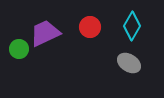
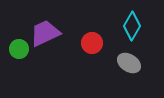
red circle: moved 2 px right, 16 px down
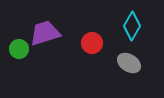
purple trapezoid: rotated 8 degrees clockwise
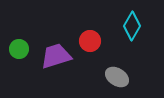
purple trapezoid: moved 11 px right, 23 px down
red circle: moved 2 px left, 2 px up
gray ellipse: moved 12 px left, 14 px down
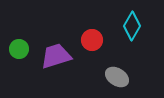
red circle: moved 2 px right, 1 px up
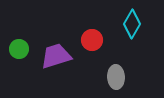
cyan diamond: moved 2 px up
gray ellipse: moved 1 px left; rotated 55 degrees clockwise
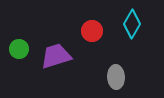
red circle: moved 9 px up
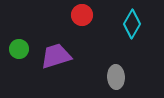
red circle: moved 10 px left, 16 px up
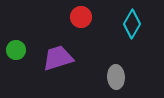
red circle: moved 1 px left, 2 px down
green circle: moved 3 px left, 1 px down
purple trapezoid: moved 2 px right, 2 px down
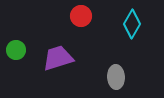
red circle: moved 1 px up
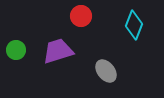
cyan diamond: moved 2 px right, 1 px down; rotated 8 degrees counterclockwise
purple trapezoid: moved 7 px up
gray ellipse: moved 10 px left, 6 px up; rotated 35 degrees counterclockwise
